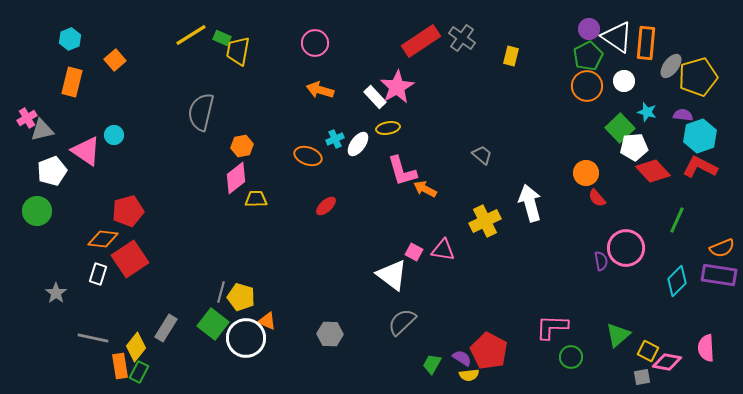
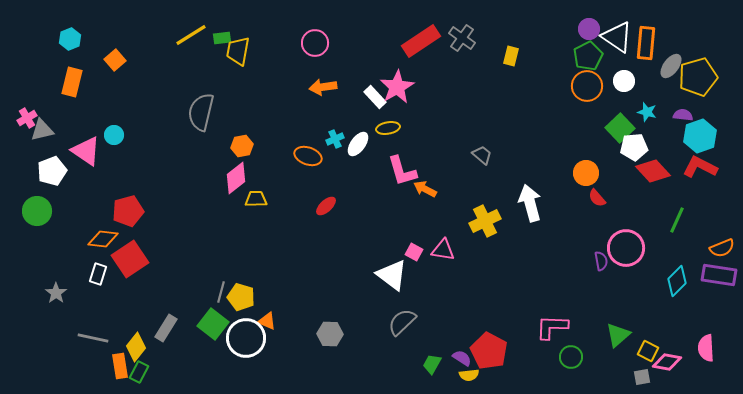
green rectangle at (222, 38): rotated 30 degrees counterclockwise
orange arrow at (320, 90): moved 3 px right, 3 px up; rotated 24 degrees counterclockwise
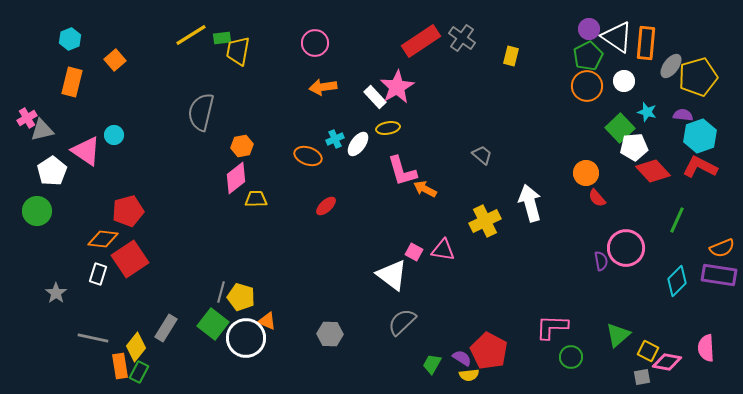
white pentagon at (52, 171): rotated 12 degrees counterclockwise
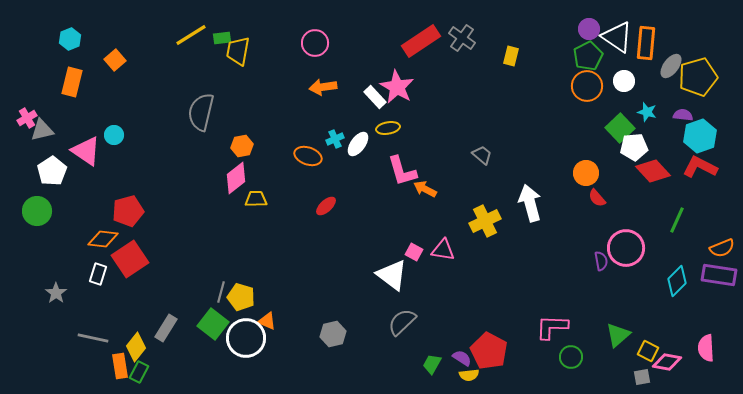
pink star at (397, 87): rotated 12 degrees counterclockwise
gray hexagon at (330, 334): moved 3 px right; rotated 15 degrees counterclockwise
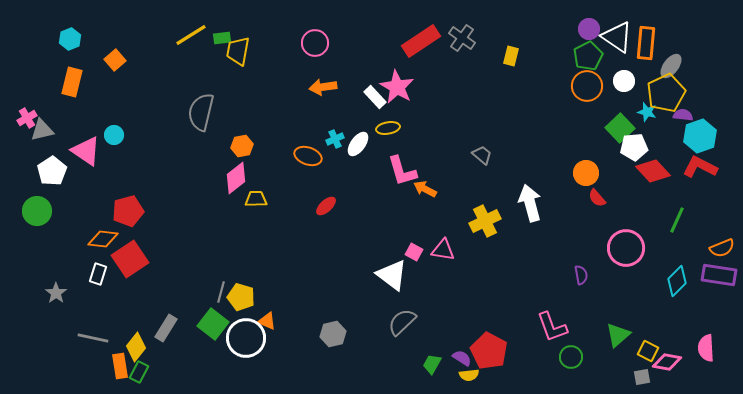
yellow pentagon at (698, 77): moved 32 px left, 16 px down; rotated 9 degrees counterclockwise
purple semicircle at (601, 261): moved 20 px left, 14 px down
pink L-shape at (552, 327): rotated 112 degrees counterclockwise
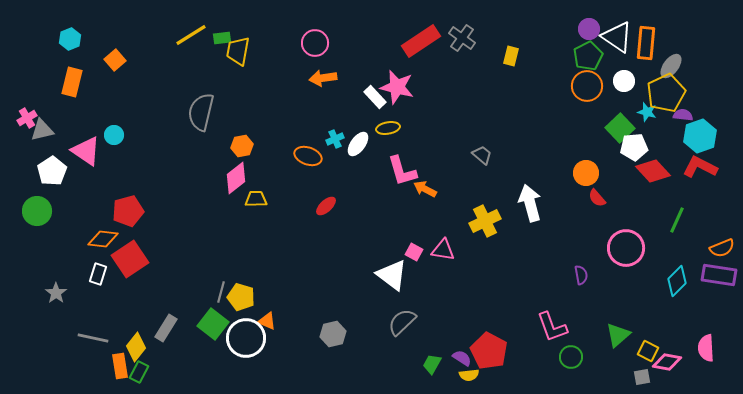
orange arrow at (323, 87): moved 9 px up
pink star at (397, 87): rotated 16 degrees counterclockwise
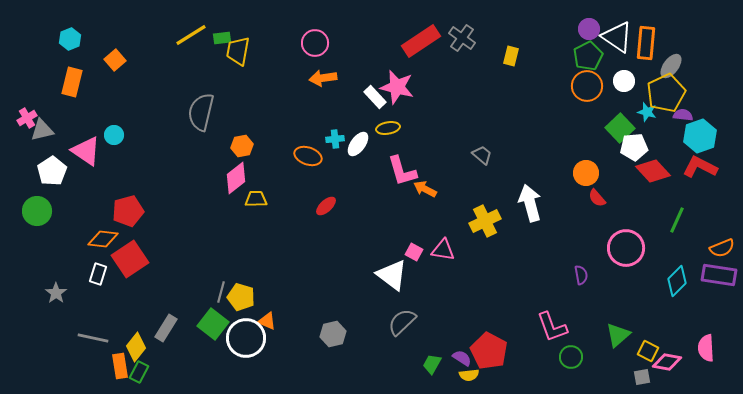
cyan cross at (335, 139): rotated 18 degrees clockwise
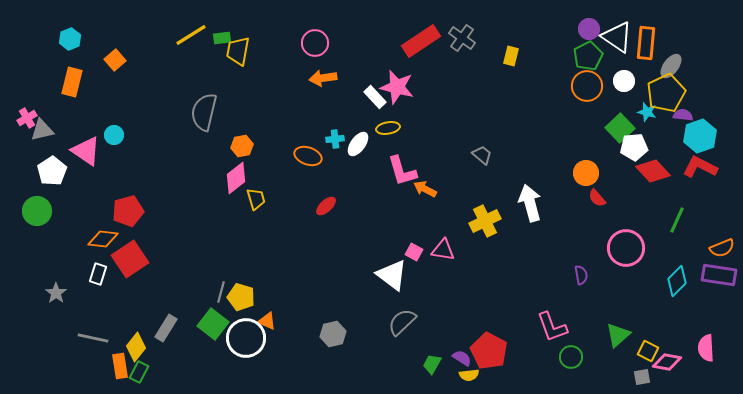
gray semicircle at (201, 112): moved 3 px right
yellow trapezoid at (256, 199): rotated 75 degrees clockwise
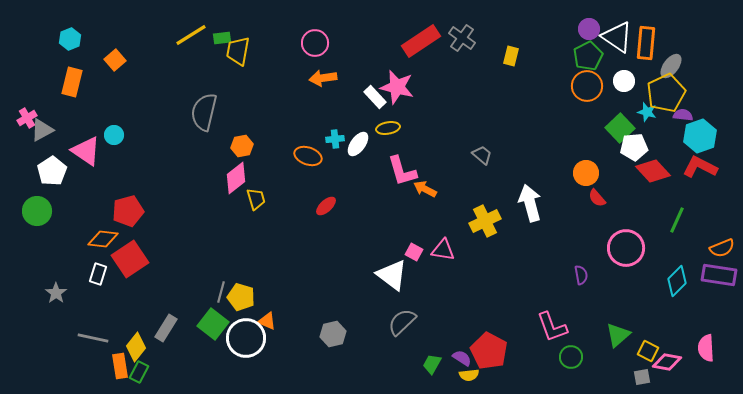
gray triangle at (42, 130): rotated 15 degrees counterclockwise
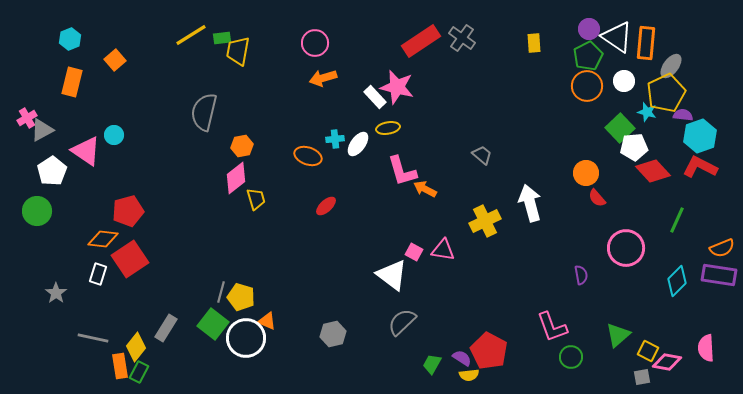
yellow rectangle at (511, 56): moved 23 px right, 13 px up; rotated 18 degrees counterclockwise
orange arrow at (323, 78): rotated 8 degrees counterclockwise
